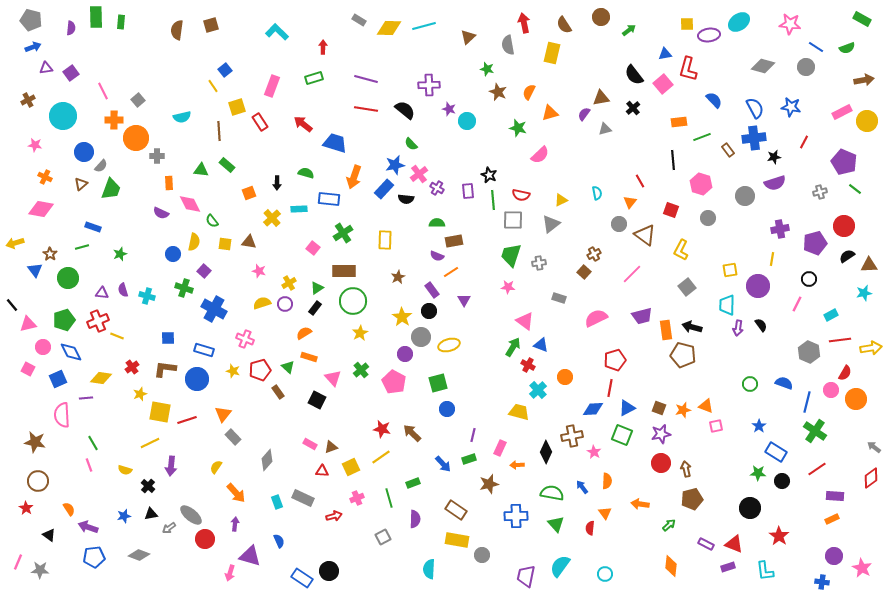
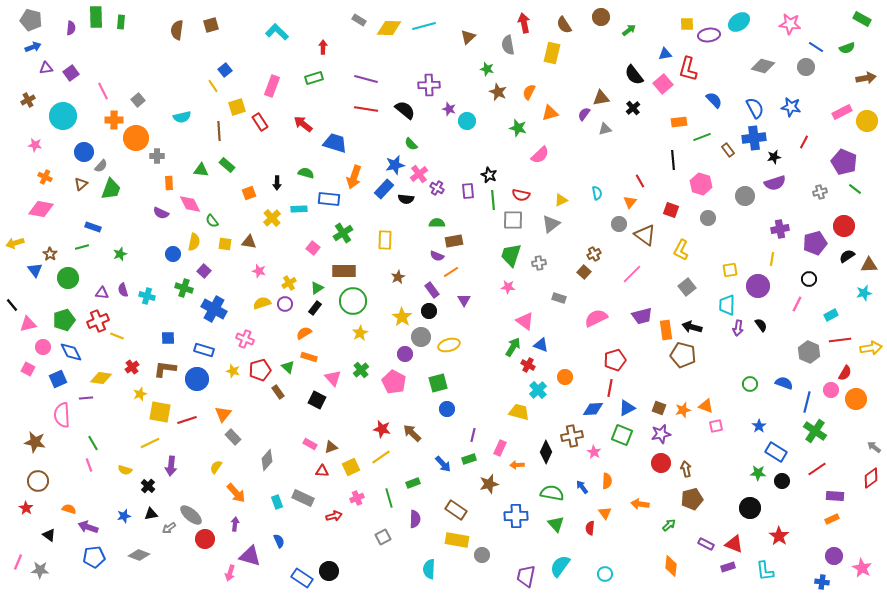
brown arrow at (864, 80): moved 2 px right, 2 px up
orange semicircle at (69, 509): rotated 40 degrees counterclockwise
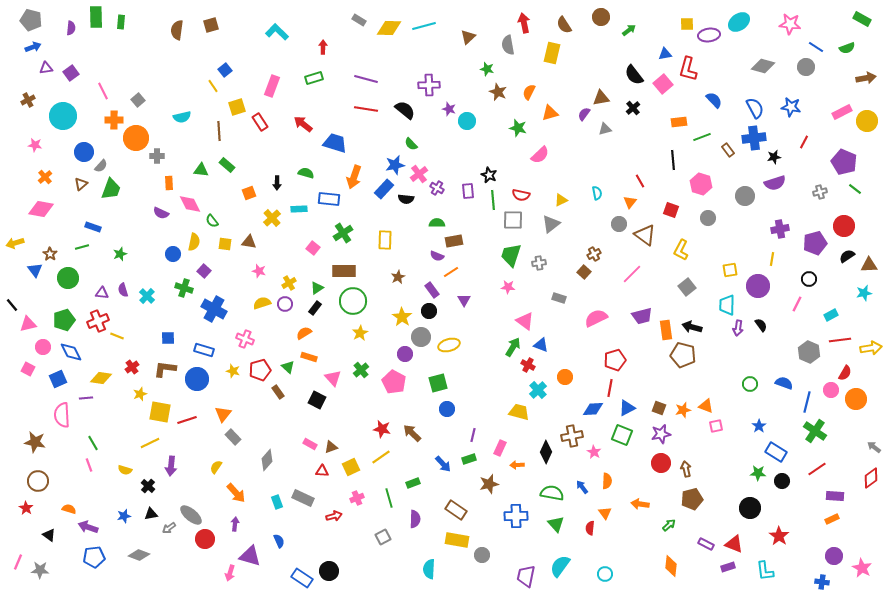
orange cross at (45, 177): rotated 24 degrees clockwise
cyan cross at (147, 296): rotated 28 degrees clockwise
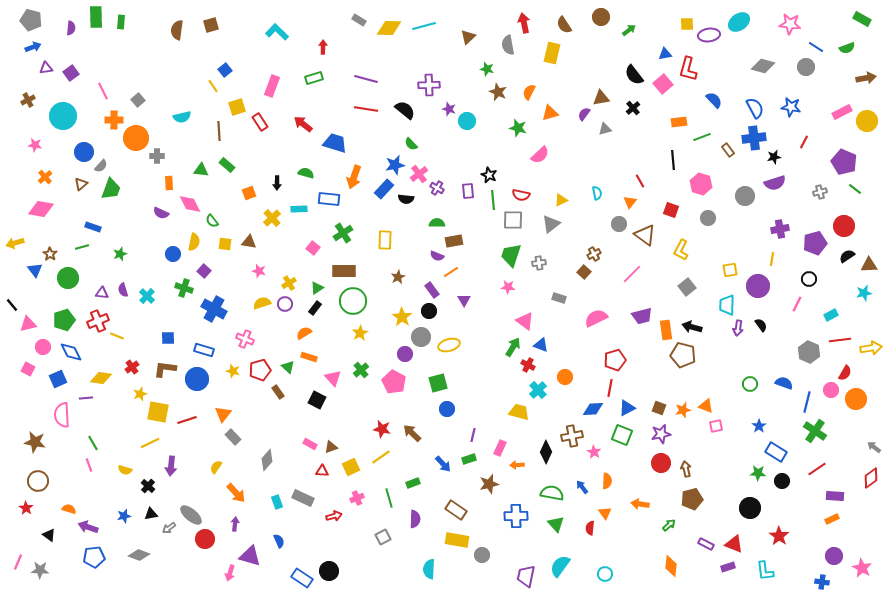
yellow square at (160, 412): moved 2 px left
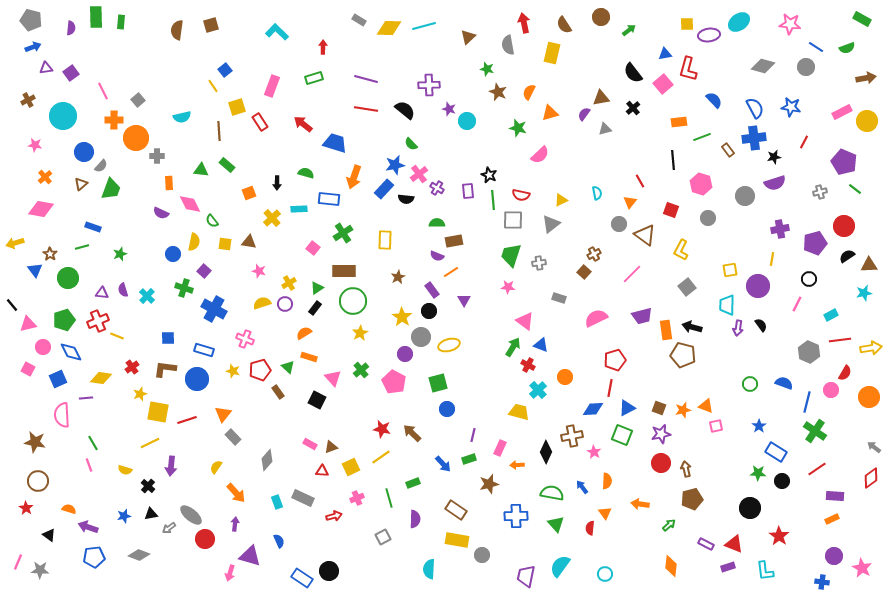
black semicircle at (634, 75): moved 1 px left, 2 px up
orange circle at (856, 399): moved 13 px right, 2 px up
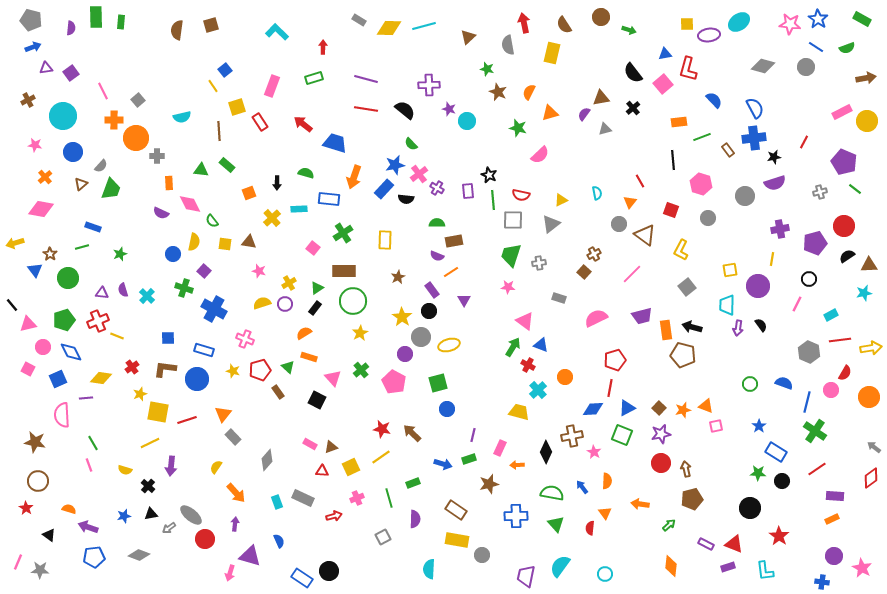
green arrow at (629, 30): rotated 56 degrees clockwise
blue star at (791, 107): moved 27 px right, 88 px up; rotated 24 degrees clockwise
blue circle at (84, 152): moved 11 px left
brown square at (659, 408): rotated 24 degrees clockwise
blue arrow at (443, 464): rotated 30 degrees counterclockwise
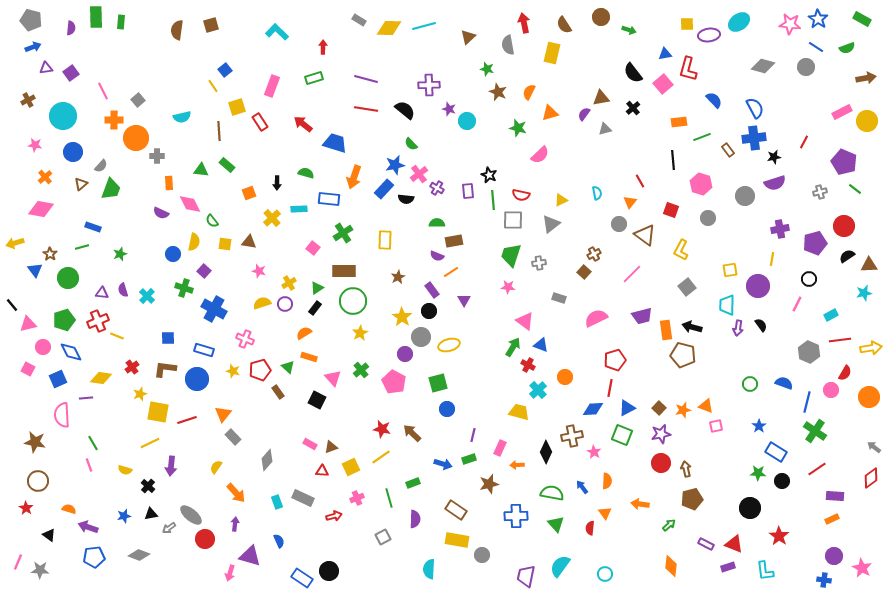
blue cross at (822, 582): moved 2 px right, 2 px up
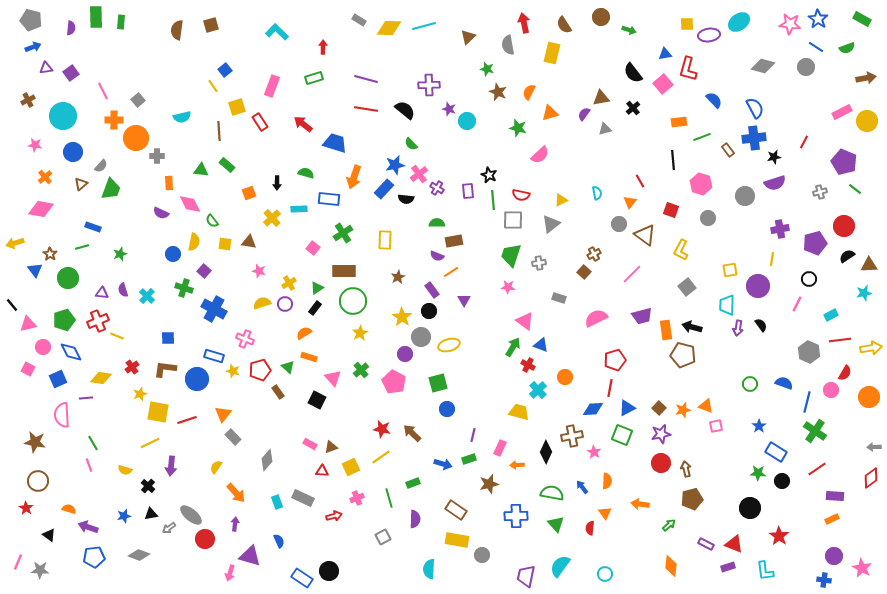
blue rectangle at (204, 350): moved 10 px right, 6 px down
gray arrow at (874, 447): rotated 40 degrees counterclockwise
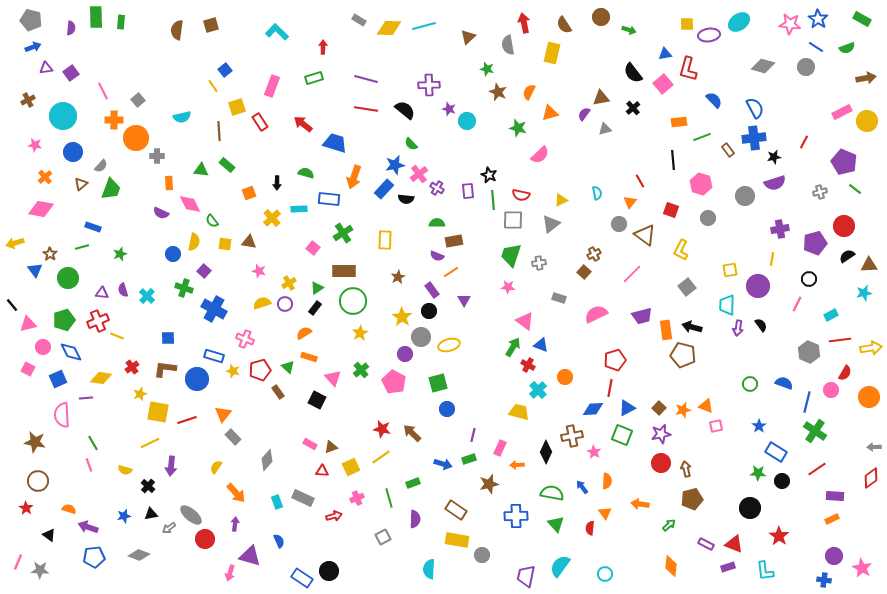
pink semicircle at (596, 318): moved 4 px up
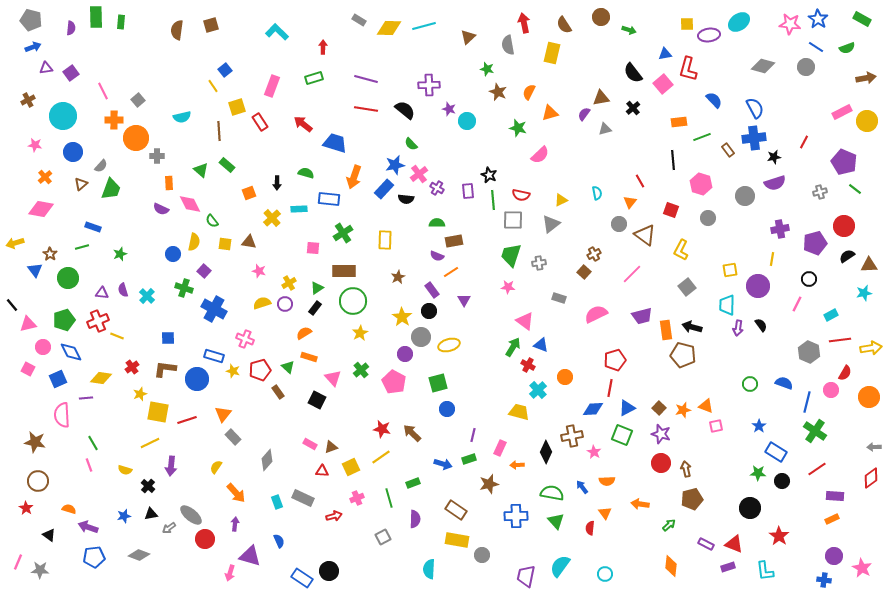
green triangle at (201, 170): rotated 35 degrees clockwise
purple semicircle at (161, 213): moved 4 px up
pink square at (313, 248): rotated 32 degrees counterclockwise
purple star at (661, 434): rotated 30 degrees clockwise
orange semicircle at (607, 481): rotated 84 degrees clockwise
green triangle at (556, 524): moved 3 px up
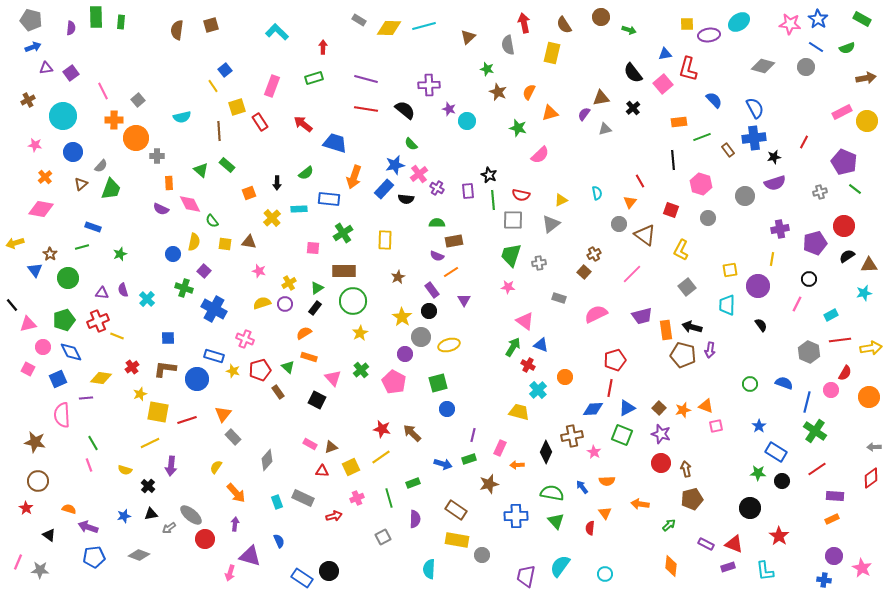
green semicircle at (306, 173): rotated 126 degrees clockwise
cyan cross at (147, 296): moved 3 px down
purple arrow at (738, 328): moved 28 px left, 22 px down
